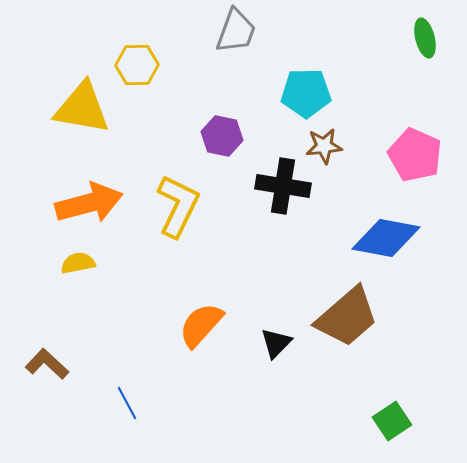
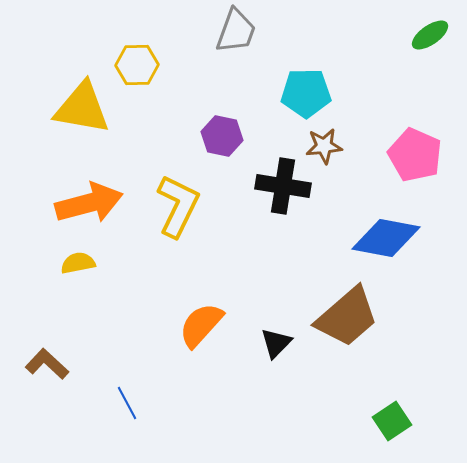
green ellipse: moved 5 px right, 3 px up; rotated 69 degrees clockwise
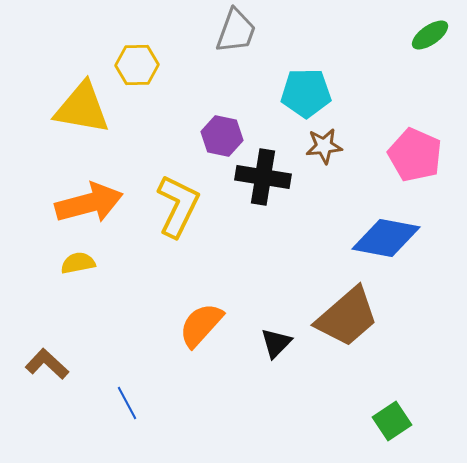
black cross: moved 20 px left, 9 px up
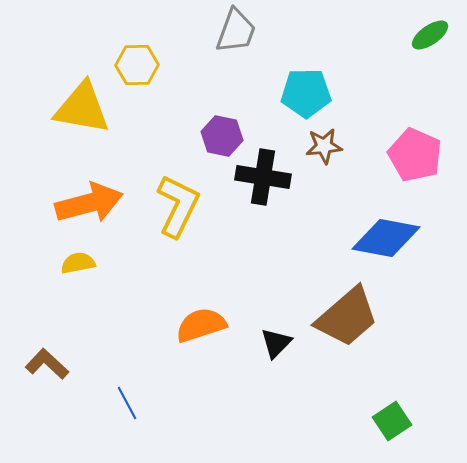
orange semicircle: rotated 30 degrees clockwise
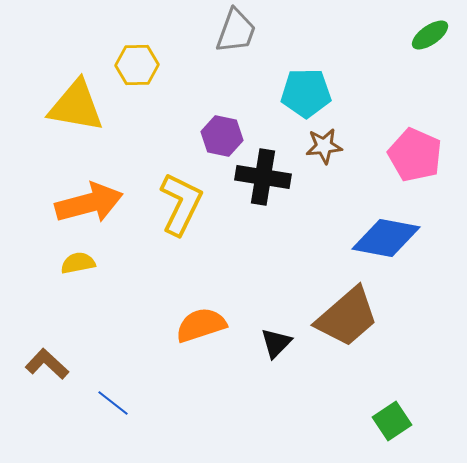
yellow triangle: moved 6 px left, 2 px up
yellow L-shape: moved 3 px right, 2 px up
blue line: moved 14 px left; rotated 24 degrees counterclockwise
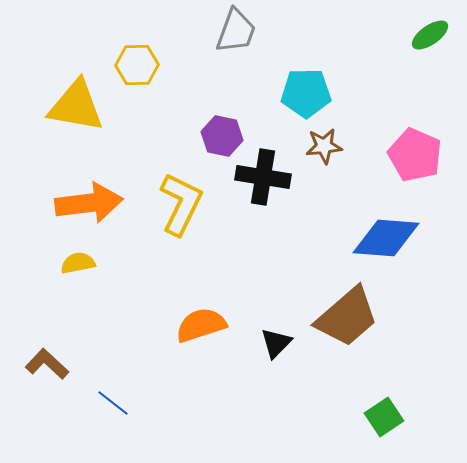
orange arrow: rotated 8 degrees clockwise
blue diamond: rotated 6 degrees counterclockwise
green square: moved 8 px left, 4 px up
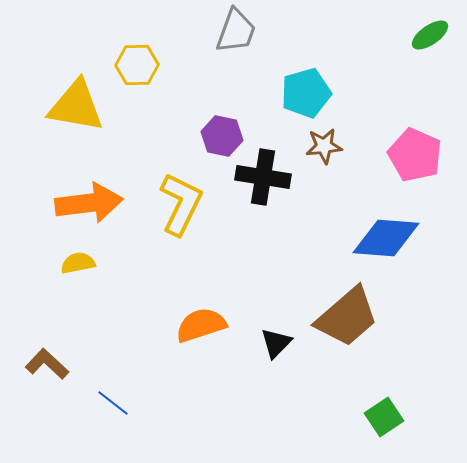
cyan pentagon: rotated 15 degrees counterclockwise
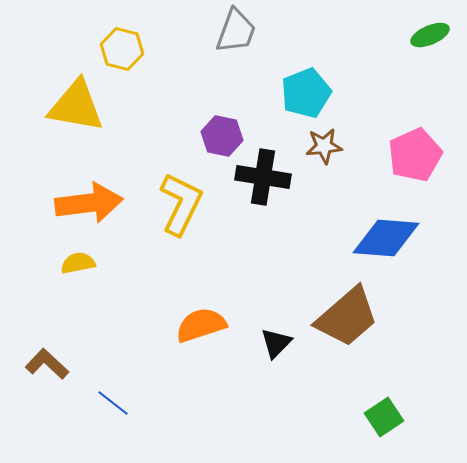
green ellipse: rotated 12 degrees clockwise
yellow hexagon: moved 15 px left, 16 px up; rotated 15 degrees clockwise
cyan pentagon: rotated 6 degrees counterclockwise
pink pentagon: rotated 24 degrees clockwise
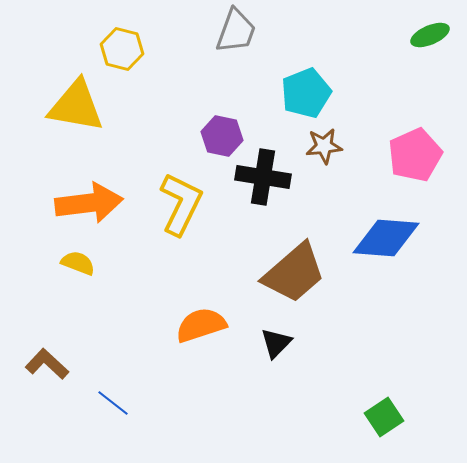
yellow semicircle: rotated 32 degrees clockwise
brown trapezoid: moved 53 px left, 44 px up
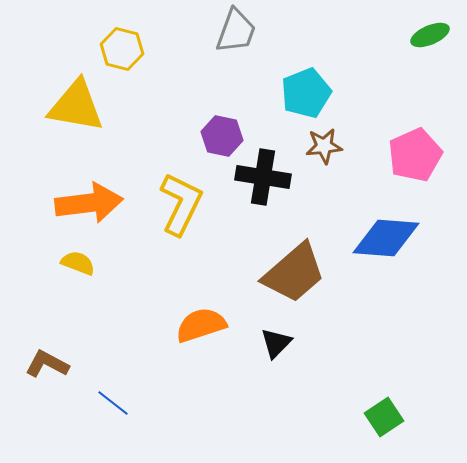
brown L-shape: rotated 15 degrees counterclockwise
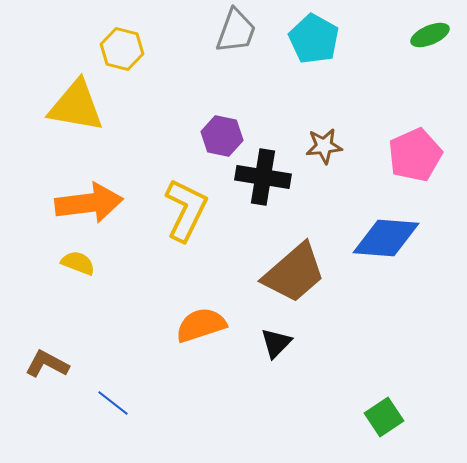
cyan pentagon: moved 8 px right, 54 px up; rotated 21 degrees counterclockwise
yellow L-shape: moved 5 px right, 6 px down
